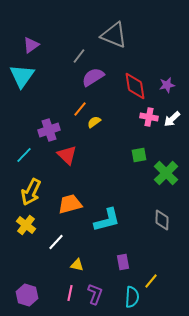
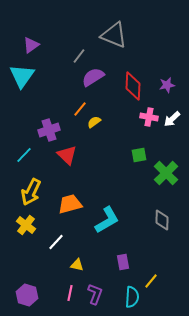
red diamond: moved 2 px left; rotated 12 degrees clockwise
cyan L-shape: rotated 16 degrees counterclockwise
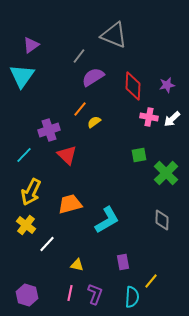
white line: moved 9 px left, 2 px down
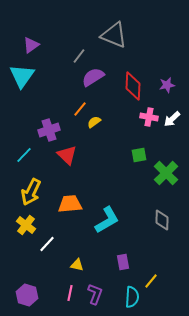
orange trapezoid: rotated 10 degrees clockwise
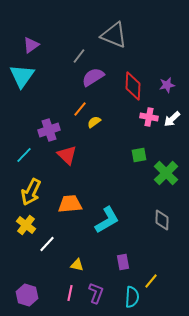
purple L-shape: moved 1 px right, 1 px up
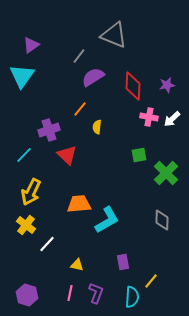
yellow semicircle: moved 3 px right, 5 px down; rotated 48 degrees counterclockwise
orange trapezoid: moved 9 px right
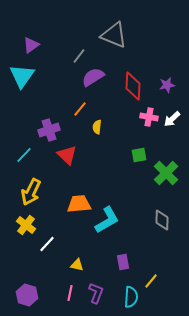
cyan semicircle: moved 1 px left
